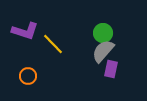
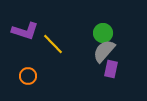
gray semicircle: moved 1 px right
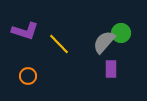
green circle: moved 18 px right
yellow line: moved 6 px right
gray semicircle: moved 9 px up
purple rectangle: rotated 12 degrees counterclockwise
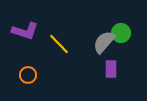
orange circle: moved 1 px up
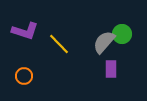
green circle: moved 1 px right, 1 px down
orange circle: moved 4 px left, 1 px down
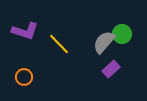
purple rectangle: rotated 48 degrees clockwise
orange circle: moved 1 px down
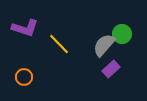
purple L-shape: moved 3 px up
gray semicircle: moved 3 px down
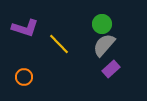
green circle: moved 20 px left, 10 px up
